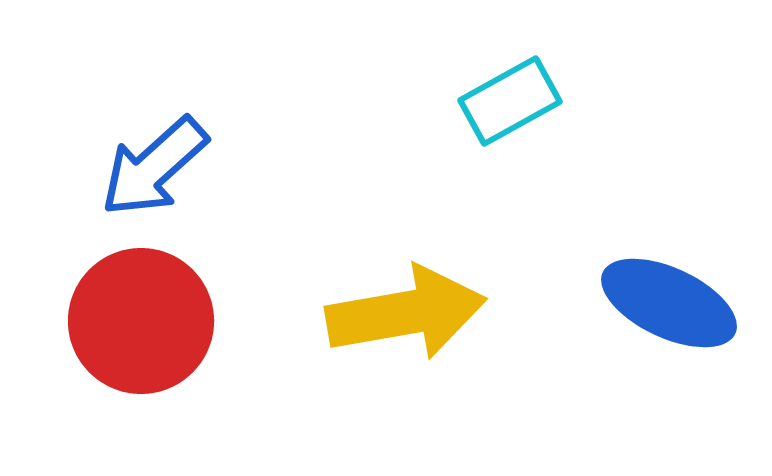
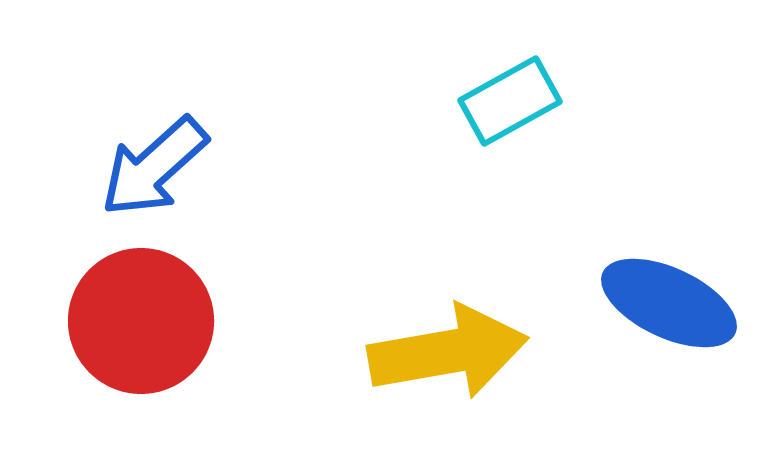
yellow arrow: moved 42 px right, 39 px down
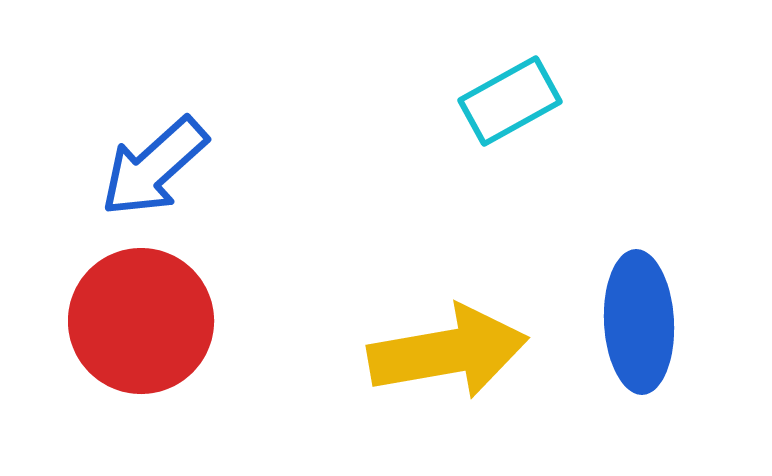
blue ellipse: moved 30 px left, 19 px down; rotated 62 degrees clockwise
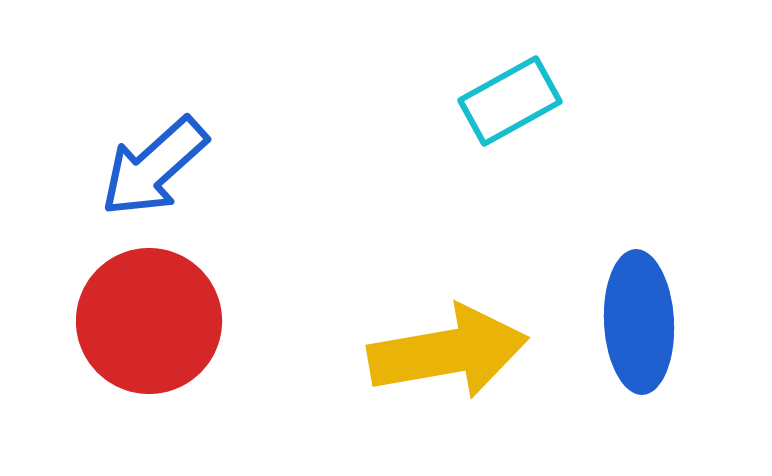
red circle: moved 8 px right
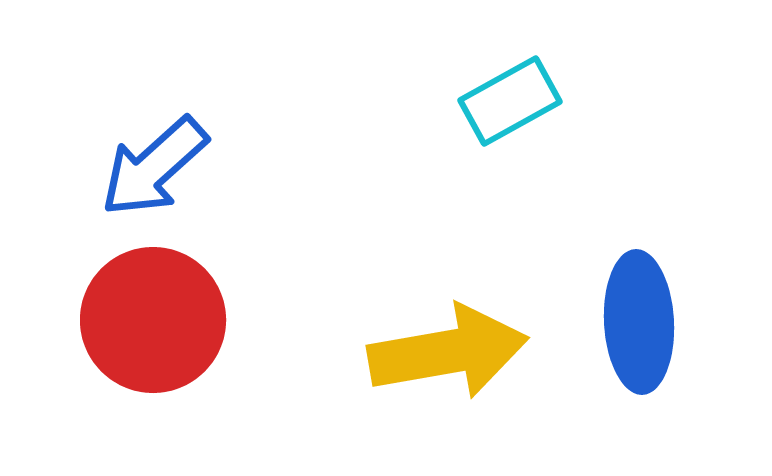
red circle: moved 4 px right, 1 px up
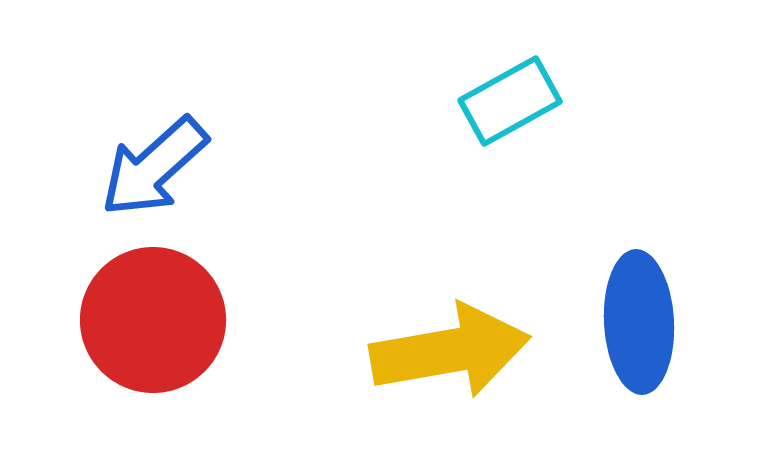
yellow arrow: moved 2 px right, 1 px up
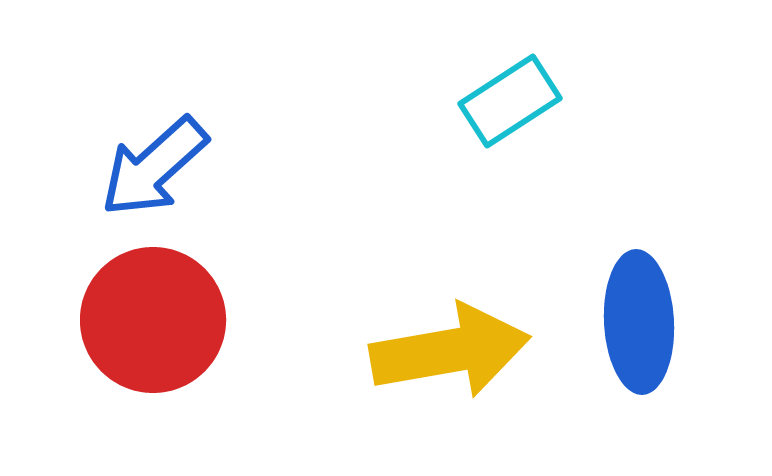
cyan rectangle: rotated 4 degrees counterclockwise
